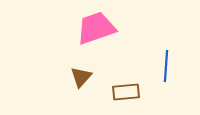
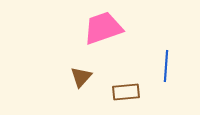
pink trapezoid: moved 7 px right
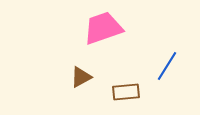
blue line: moved 1 px right; rotated 28 degrees clockwise
brown triangle: rotated 20 degrees clockwise
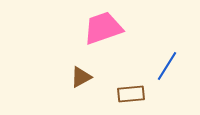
brown rectangle: moved 5 px right, 2 px down
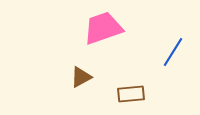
blue line: moved 6 px right, 14 px up
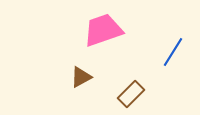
pink trapezoid: moved 2 px down
brown rectangle: rotated 40 degrees counterclockwise
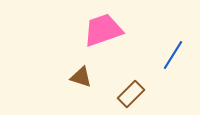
blue line: moved 3 px down
brown triangle: rotated 45 degrees clockwise
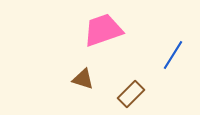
brown triangle: moved 2 px right, 2 px down
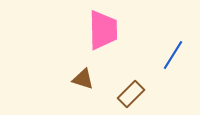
pink trapezoid: rotated 108 degrees clockwise
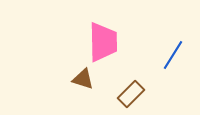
pink trapezoid: moved 12 px down
